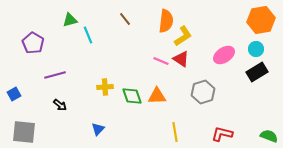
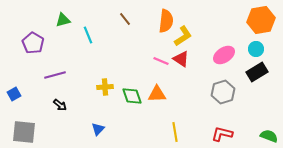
green triangle: moved 7 px left
gray hexagon: moved 20 px right
orange triangle: moved 2 px up
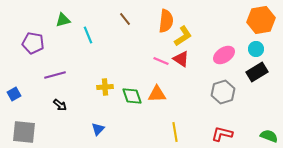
purple pentagon: rotated 20 degrees counterclockwise
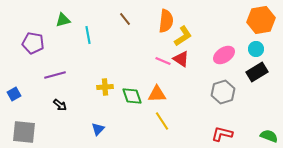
cyan line: rotated 12 degrees clockwise
pink line: moved 2 px right
yellow line: moved 13 px left, 11 px up; rotated 24 degrees counterclockwise
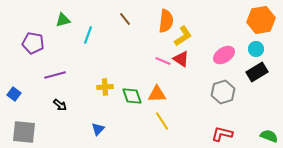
cyan line: rotated 30 degrees clockwise
blue square: rotated 24 degrees counterclockwise
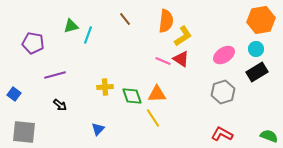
green triangle: moved 8 px right, 6 px down
yellow line: moved 9 px left, 3 px up
red L-shape: rotated 15 degrees clockwise
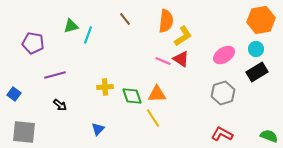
gray hexagon: moved 1 px down
